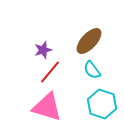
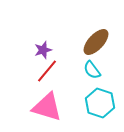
brown ellipse: moved 7 px right, 1 px down
red line: moved 3 px left, 1 px up
cyan hexagon: moved 2 px left, 1 px up
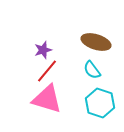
brown ellipse: rotated 64 degrees clockwise
pink triangle: moved 8 px up
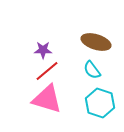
purple star: rotated 18 degrees clockwise
red line: rotated 10 degrees clockwise
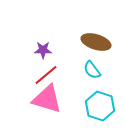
red line: moved 1 px left, 4 px down
cyan hexagon: moved 3 px down
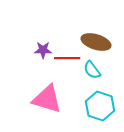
red line: moved 21 px right, 17 px up; rotated 40 degrees clockwise
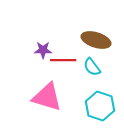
brown ellipse: moved 2 px up
red line: moved 4 px left, 2 px down
cyan semicircle: moved 3 px up
pink triangle: moved 2 px up
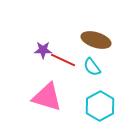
red line: rotated 25 degrees clockwise
cyan hexagon: rotated 12 degrees clockwise
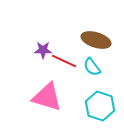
red line: moved 1 px right, 1 px down
cyan hexagon: rotated 12 degrees counterclockwise
